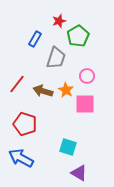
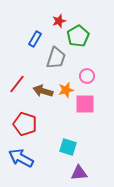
orange star: rotated 28 degrees clockwise
purple triangle: rotated 36 degrees counterclockwise
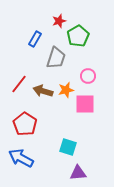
pink circle: moved 1 px right
red line: moved 2 px right
red pentagon: rotated 15 degrees clockwise
purple triangle: moved 1 px left
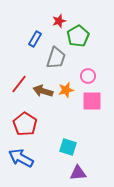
pink square: moved 7 px right, 3 px up
